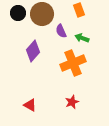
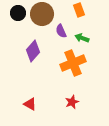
red triangle: moved 1 px up
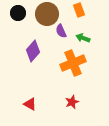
brown circle: moved 5 px right
green arrow: moved 1 px right
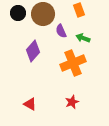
brown circle: moved 4 px left
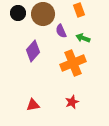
red triangle: moved 3 px right, 1 px down; rotated 40 degrees counterclockwise
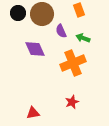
brown circle: moved 1 px left
purple diamond: moved 2 px right, 2 px up; rotated 65 degrees counterclockwise
red triangle: moved 8 px down
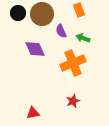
red star: moved 1 px right, 1 px up
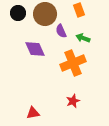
brown circle: moved 3 px right
